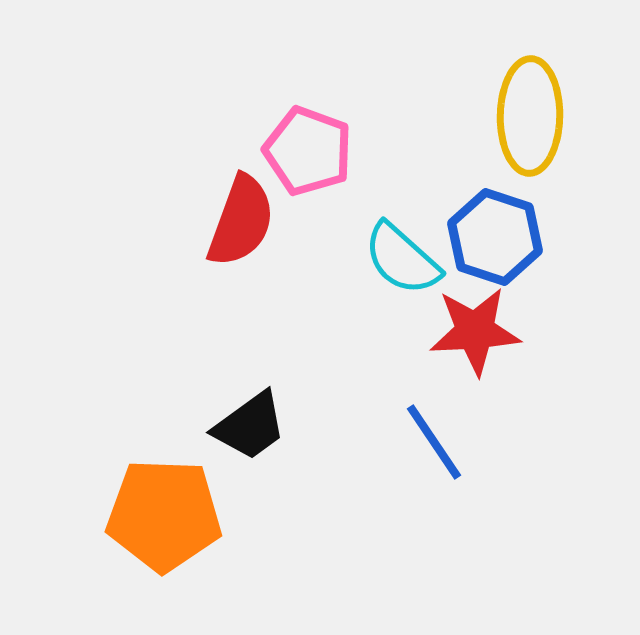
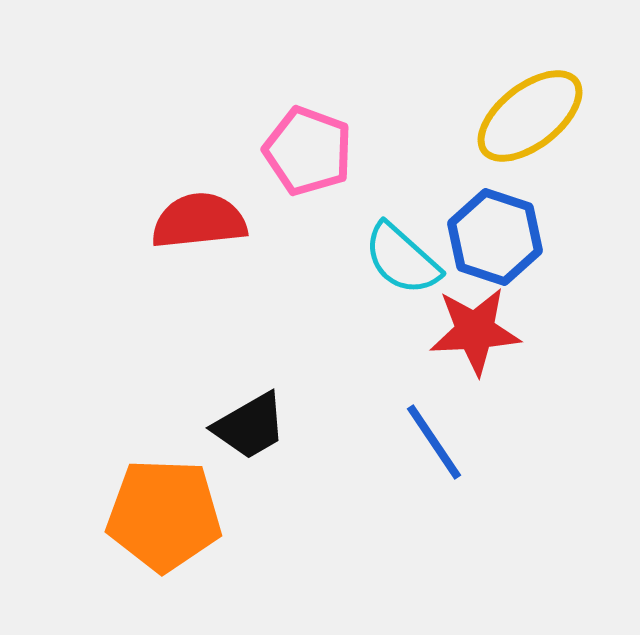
yellow ellipse: rotated 51 degrees clockwise
red semicircle: moved 42 px left; rotated 116 degrees counterclockwise
black trapezoid: rotated 6 degrees clockwise
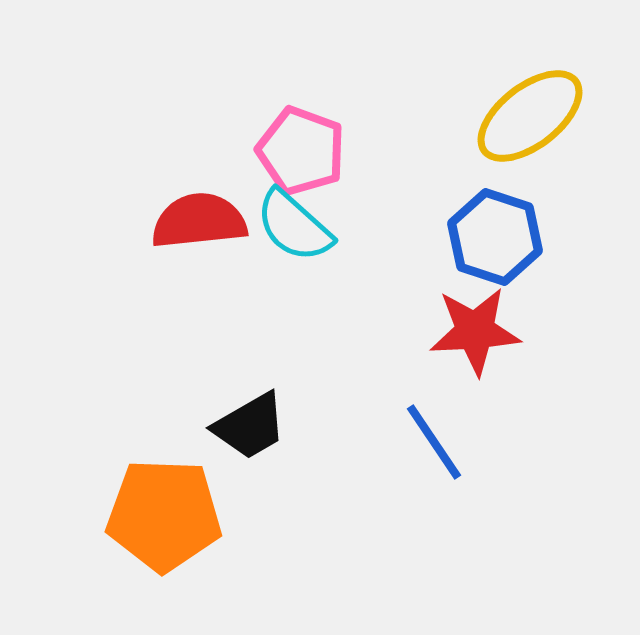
pink pentagon: moved 7 px left
cyan semicircle: moved 108 px left, 33 px up
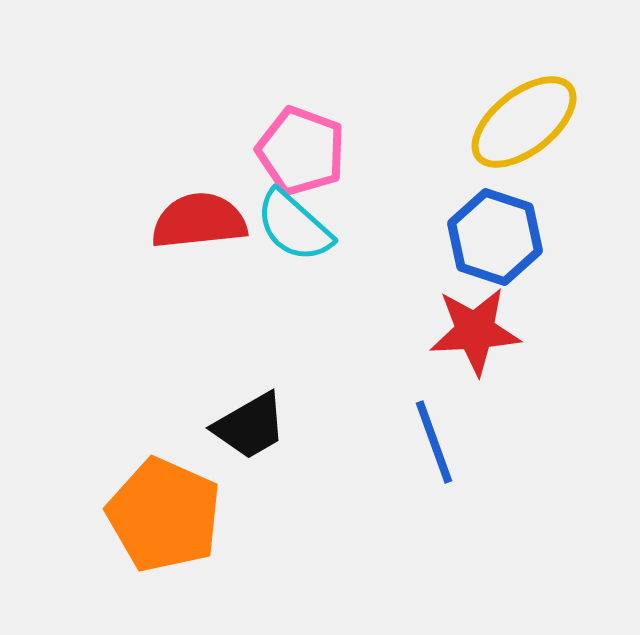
yellow ellipse: moved 6 px left, 6 px down
blue line: rotated 14 degrees clockwise
orange pentagon: rotated 22 degrees clockwise
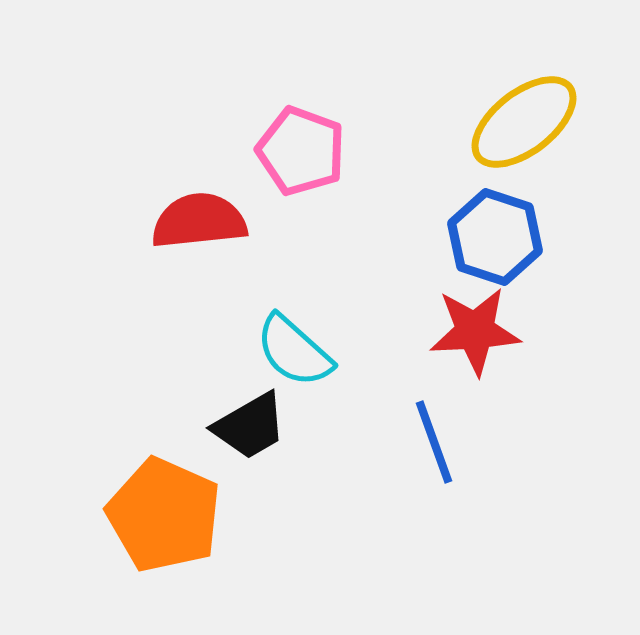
cyan semicircle: moved 125 px down
